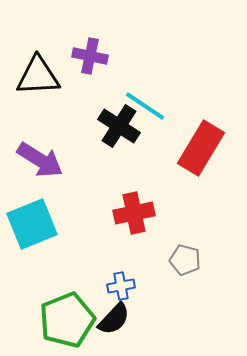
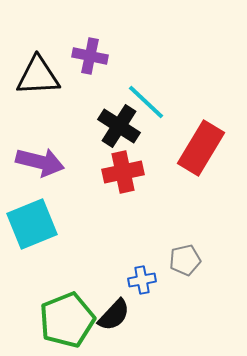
cyan line: moved 1 px right, 4 px up; rotated 9 degrees clockwise
purple arrow: moved 2 px down; rotated 18 degrees counterclockwise
red cross: moved 11 px left, 41 px up
gray pentagon: rotated 28 degrees counterclockwise
blue cross: moved 21 px right, 6 px up
black semicircle: moved 4 px up
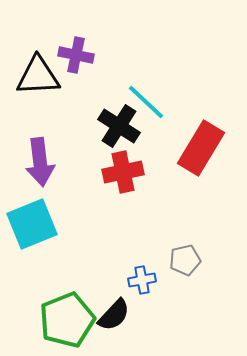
purple cross: moved 14 px left, 1 px up
purple arrow: rotated 69 degrees clockwise
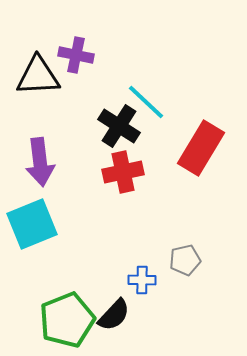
blue cross: rotated 12 degrees clockwise
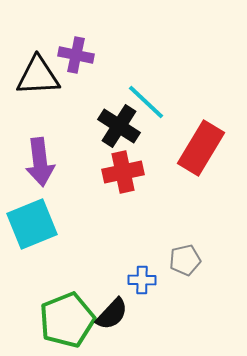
black semicircle: moved 2 px left, 1 px up
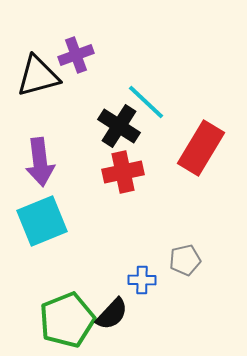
purple cross: rotated 32 degrees counterclockwise
black triangle: rotated 12 degrees counterclockwise
cyan square: moved 10 px right, 3 px up
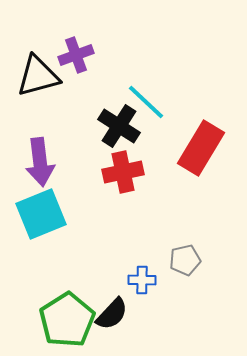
cyan square: moved 1 px left, 7 px up
green pentagon: rotated 10 degrees counterclockwise
